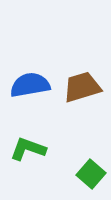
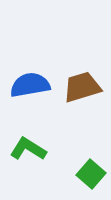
green L-shape: rotated 12 degrees clockwise
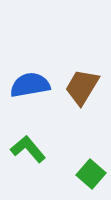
brown trapezoid: rotated 42 degrees counterclockwise
green L-shape: rotated 18 degrees clockwise
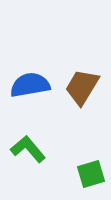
green square: rotated 32 degrees clockwise
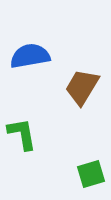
blue semicircle: moved 29 px up
green L-shape: moved 6 px left, 15 px up; rotated 30 degrees clockwise
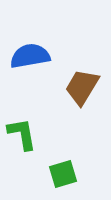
green square: moved 28 px left
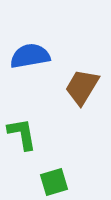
green square: moved 9 px left, 8 px down
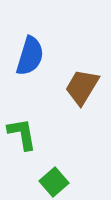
blue semicircle: rotated 117 degrees clockwise
green square: rotated 24 degrees counterclockwise
